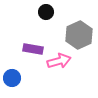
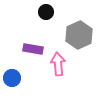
pink arrow: moved 1 px left, 3 px down; rotated 80 degrees counterclockwise
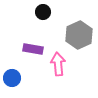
black circle: moved 3 px left
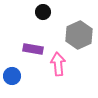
blue circle: moved 2 px up
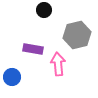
black circle: moved 1 px right, 2 px up
gray hexagon: moved 2 px left; rotated 12 degrees clockwise
blue circle: moved 1 px down
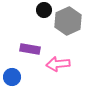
gray hexagon: moved 9 px left, 14 px up; rotated 12 degrees counterclockwise
purple rectangle: moved 3 px left
pink arrow: rotated 90 degrees counterclockwise
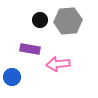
black circle: moved 4 px left, 10 px down
gray hexagon: rotated 20 degrees clockwise
